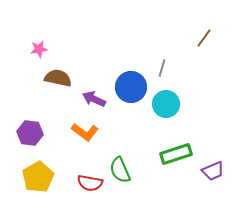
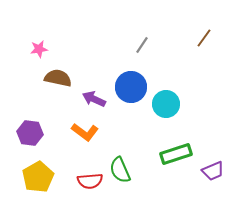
gray line: moved 20 px left, 23 px up; rotated 18 degrees clockwise
red semicircle: moved 2 px up; rotated 15 degrees counterclockwise
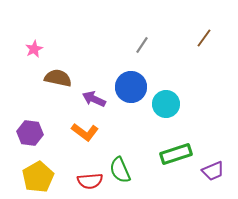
pink star: moved 5 px left; rotated 18 degrees counterclockwise
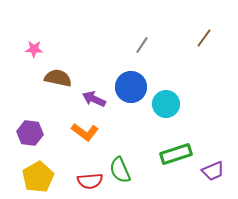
pink star: rotated 30 degrees clockwise
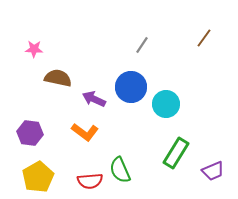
green rectangle: moved 1 px up; rotated 40 degrees counterclockwise
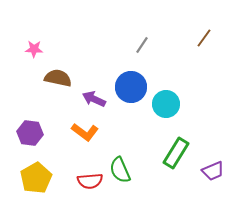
yellow pentagon: moved 2 px left, 1 px down
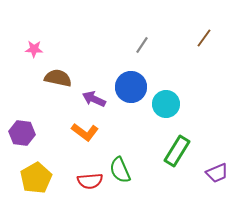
purple hexagon: moved 8 px left
green rectangle: moved 1 px right, 2 px up
purple trapezoid: moved 4 px right, 2 px down
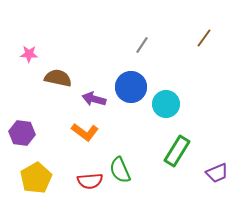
pink star: moved 5 px left, 5 px down
purple arrow: rotated 10 degrees counterclockwise
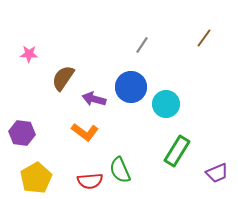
brown semicircle: moved 5 px right; rotated 68 degrees counterclockwise
